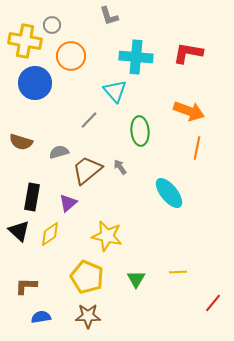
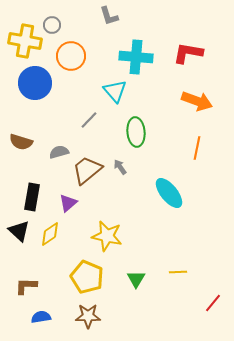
orange arrow: moved 8 px right, 10 px up
green ellipse: moved 4 px left, 1 px down
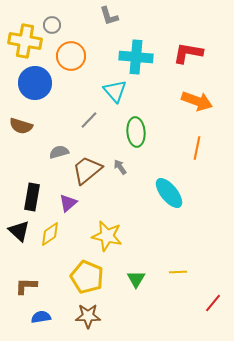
brown semicircle: moved 16 px up
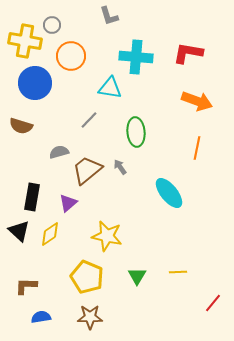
cyan triangle: moved 5 px left, 3 px up; rotated 40 degrees counterclockwise
green triangle: moved 1 px right, 3 px up
brown star: moved 2 px right, 1 px down
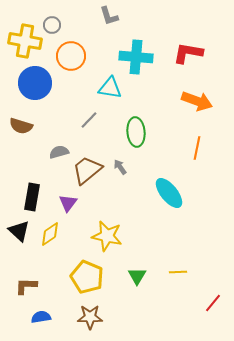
purple triangle: rotated 12 degrees counterclockwise
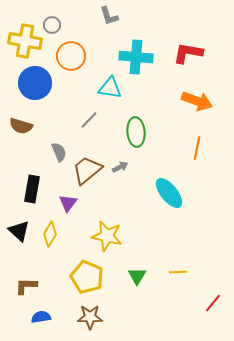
gray semicircle: rotated 84 degrees clockwise
gray arrow: rotated 98 degrees clockwise
black rectangle: moved 8 px up
yellow diamond: rotated 25 degrees counterclockwise
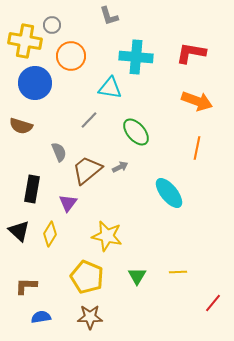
red L-shape: moved 3 px right
green ellipse: rotated 36 degrees counterclockwise
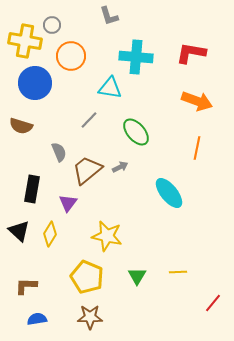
blue semicircle: moved 4 px left, 2 px down
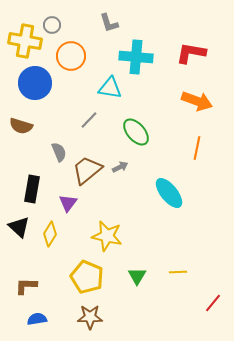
gray L-shape: moved 7 px down
black triangle: moved 4 px up
